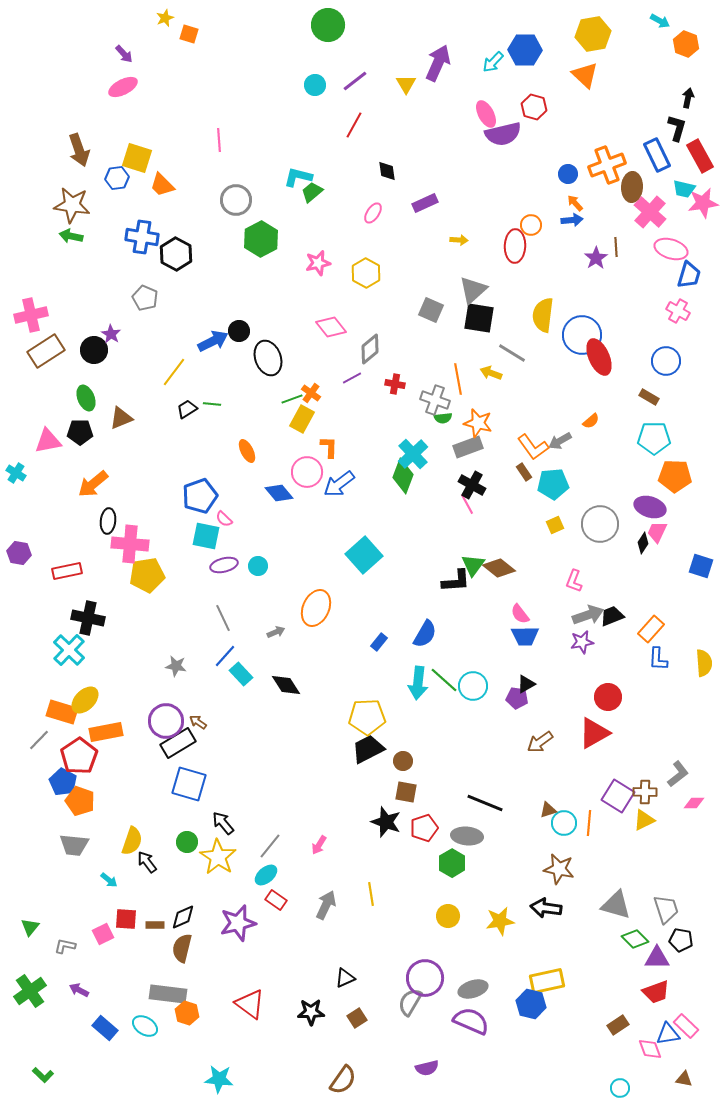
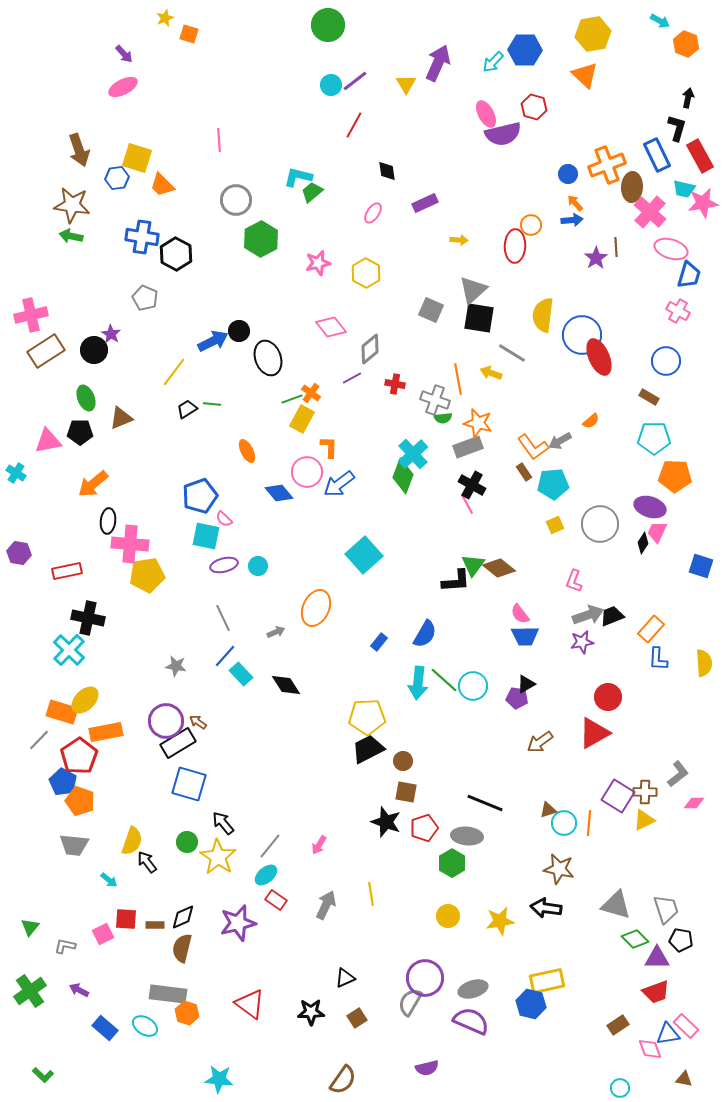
cyan circle at (315, 85): moved 16 px right
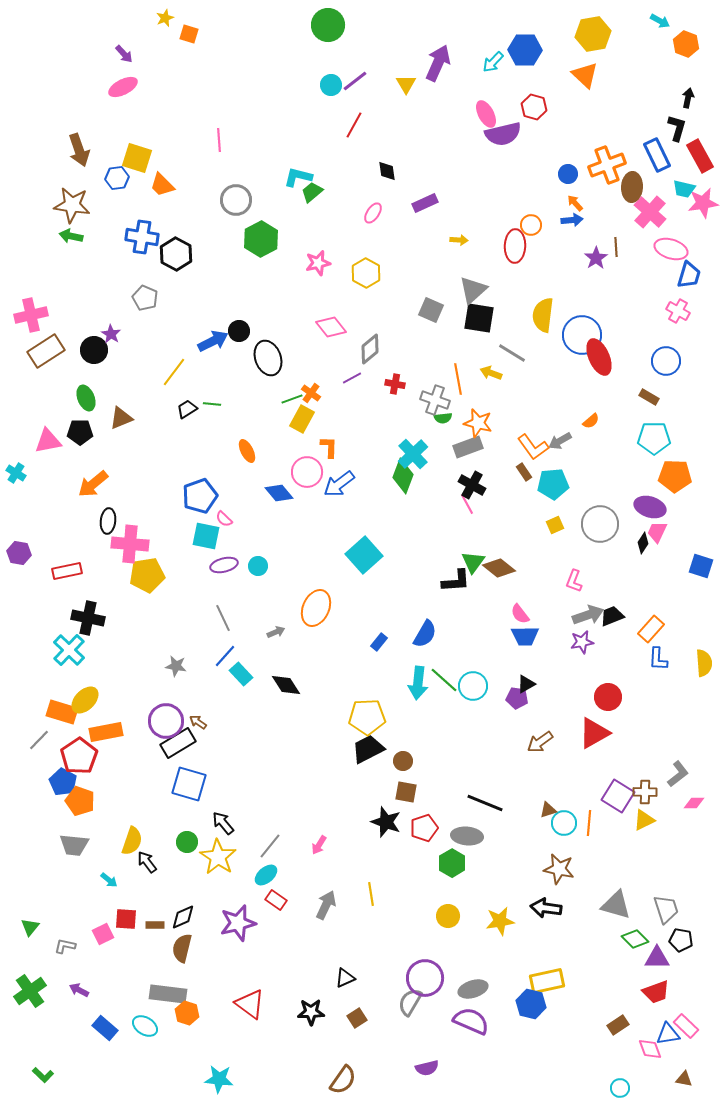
green triangle at (473, 565): moved 3 px up
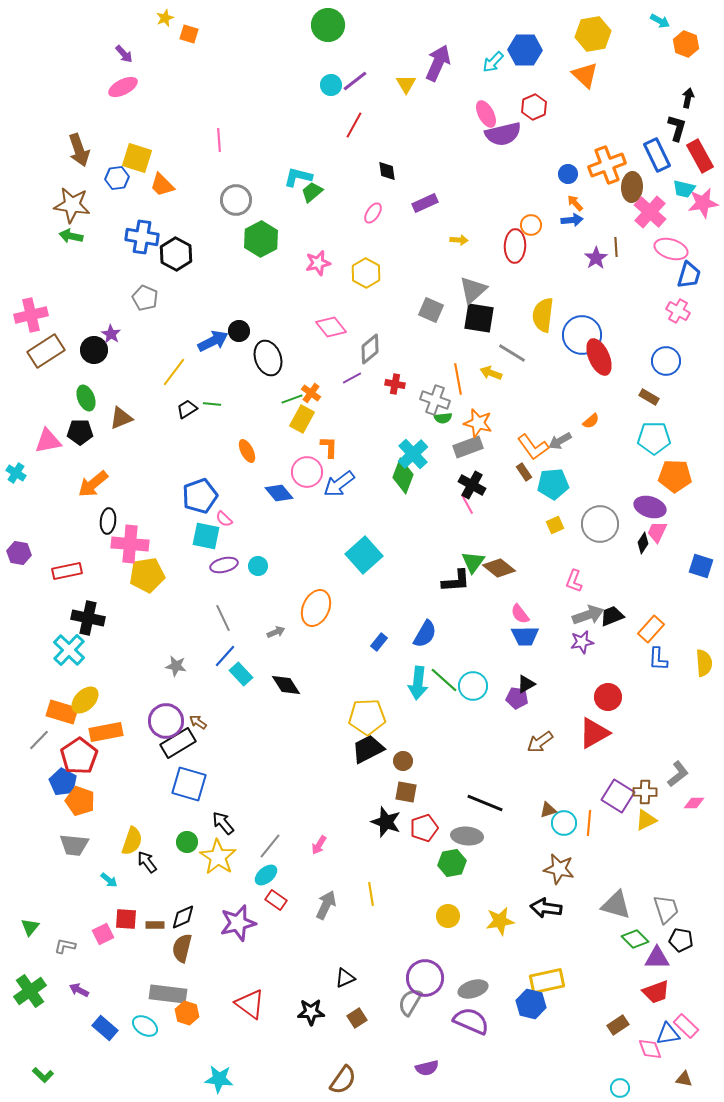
red hexagon at (534, 107): rotated 20 degrees clockwise
yellow triangle at (644, 820): moved 2 px right
green hexagon at (452, 863): rotated 20 degrees clockwise
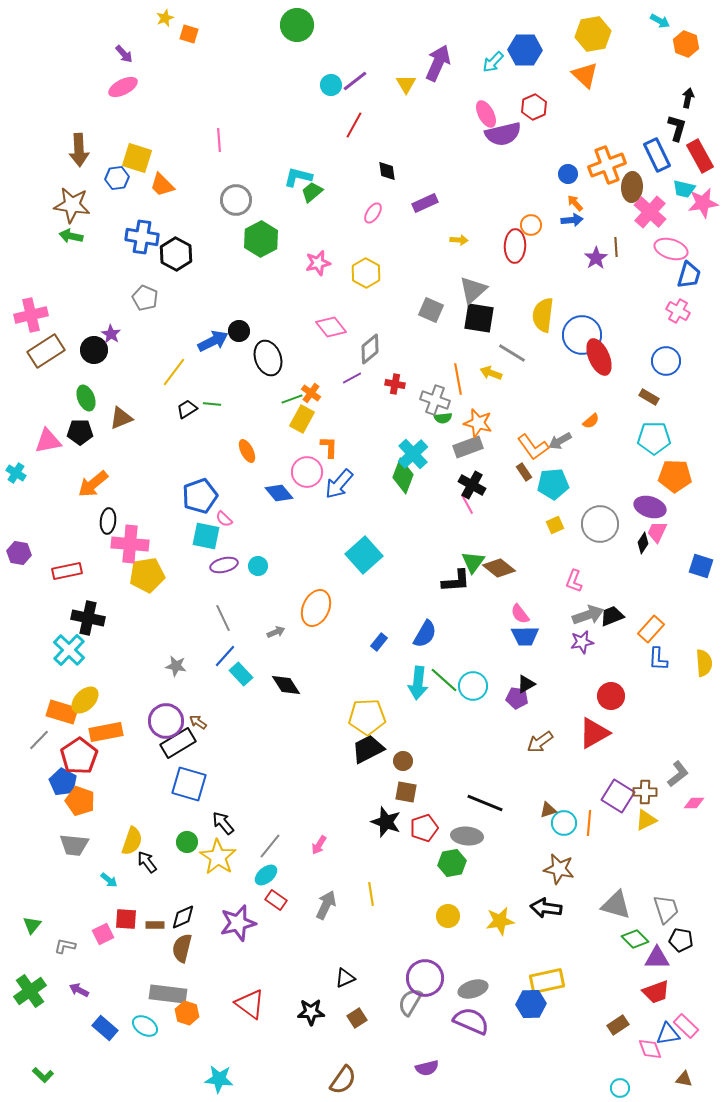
green circle at (328, 25): moved 31 px left
brown arrow at (79, 150): rotated 16 degrees clockwise
blue arrow at (339, 484): rotated 12 degrees counterclockwise
red circle at (608, 697): moved 3 px right, 1 px up
green triangle at (30, 927): moved 2 px right, 2 px up
blue hexagon at (531, 1004): rotated 16 degrees counterclockwise
